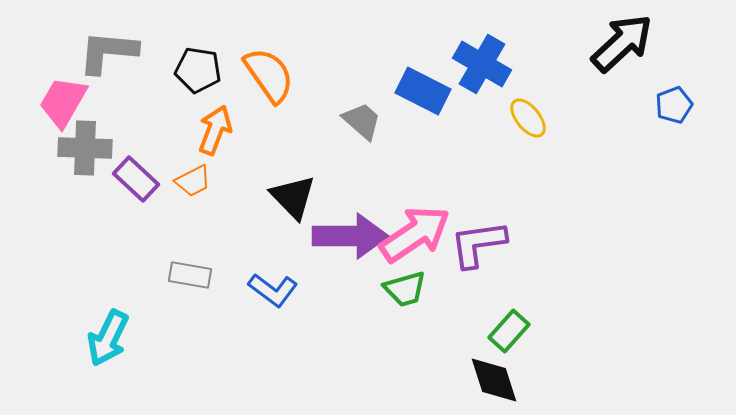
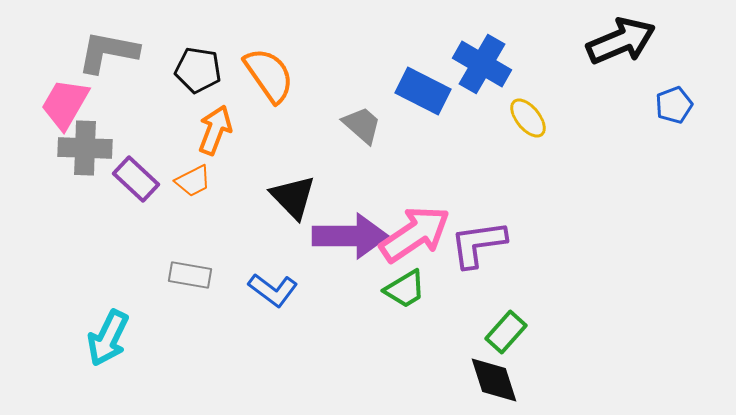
black arrow: moved 1 px left, 2 px up; rotated 20 degrees clockwise
gray L-shape: rotated 6 degrees clockwise
pink trapezoid: moved 2 px right, 2 px down
gray trapezoid: moved 4 px down
green trapezoid: rotated 15 degrees counterclockwise
green rectangle: moved 3 px left, 1 px down
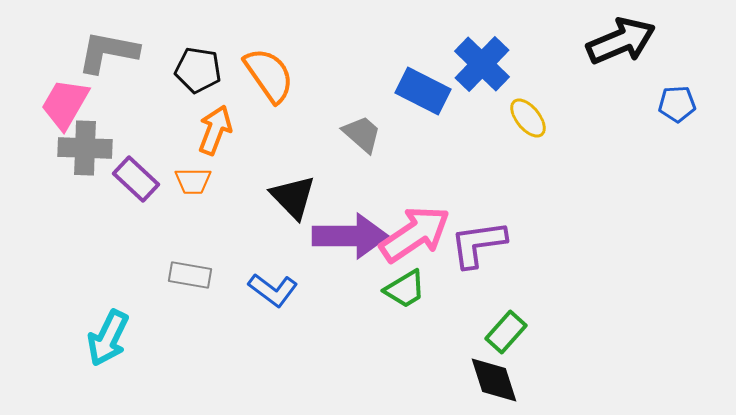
blue cross: rotated 14 degrees clockwise
blue pentagon: moved 3 px right, 1 px up; rotated 18 degrees clockwise
gray trapezoid: moved 9 px down
orange trapezoid: rotated 27 degrees clockwise
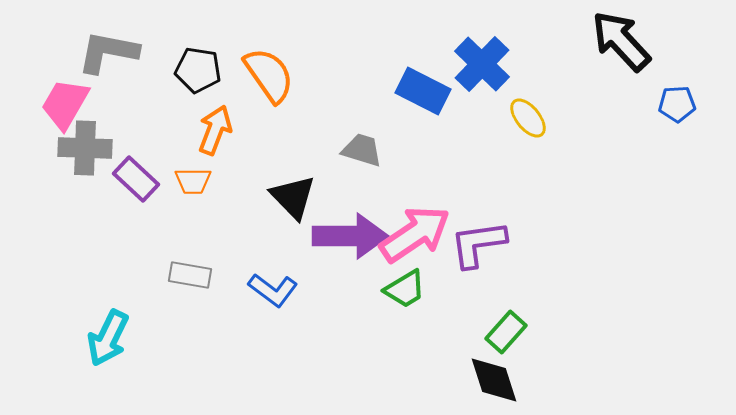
black arrow: rotated 110 degrees counterclockwise
gray trapezoid: moved 16 px down; rotated 24 degrees counterclockwise
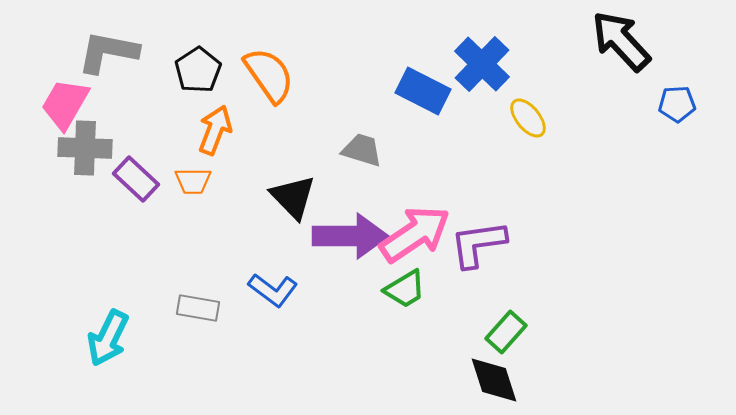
black pentagon: rotated 30 degrees clockwise
gray rectangle: moved 8 px right, 33 px down
